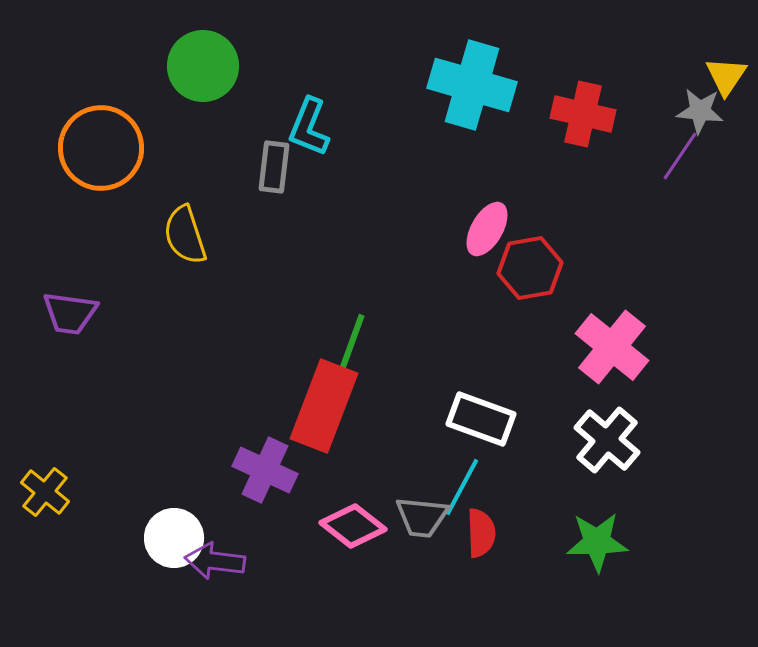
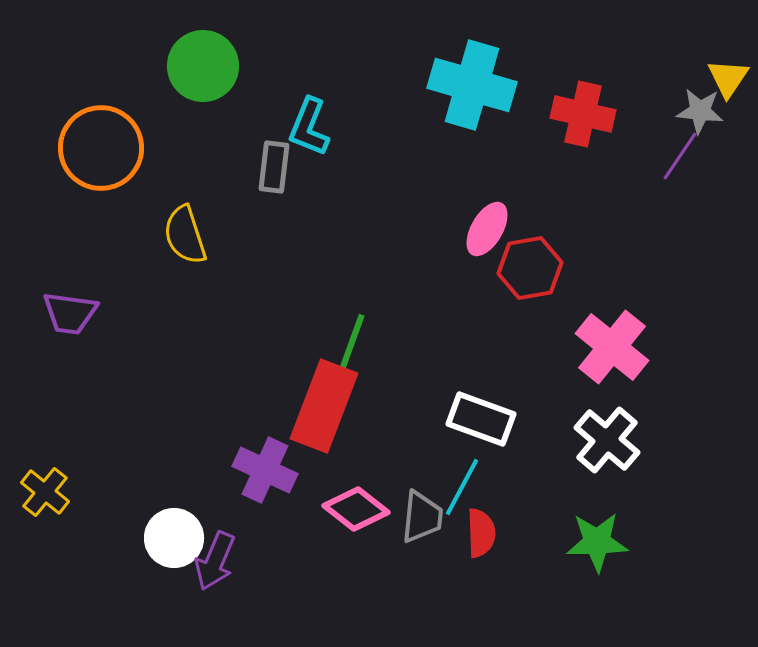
yellow triangle: moved 2 px right, 2 px down
gray trapezoid: rotated 90 degrees counterclockwise
pink diamond: moved 3 px right, 17 px up
purple arrow: rotated 74 degrees counterclockwise
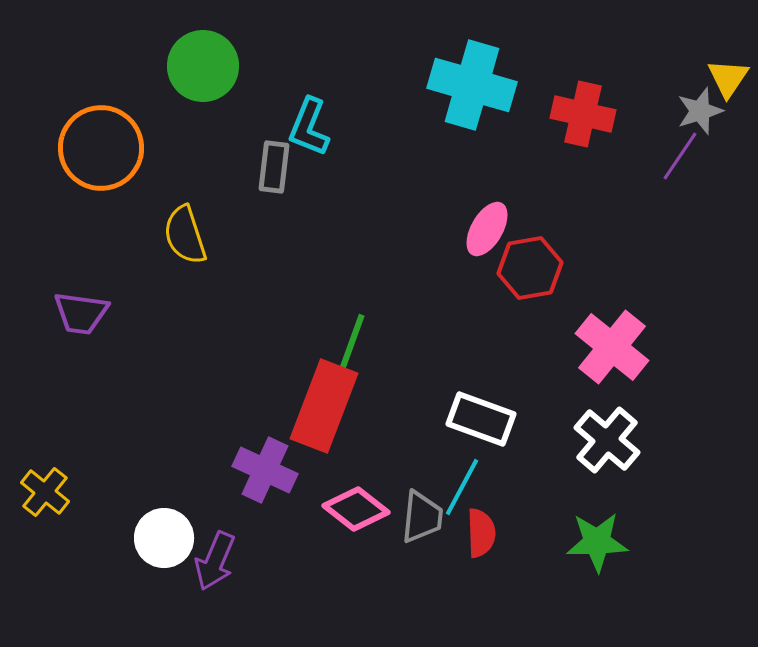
gray star: rotated 24 degrees counterclockwise
purple trapezoid: moved 11 px right
white circle: moved 10 px left
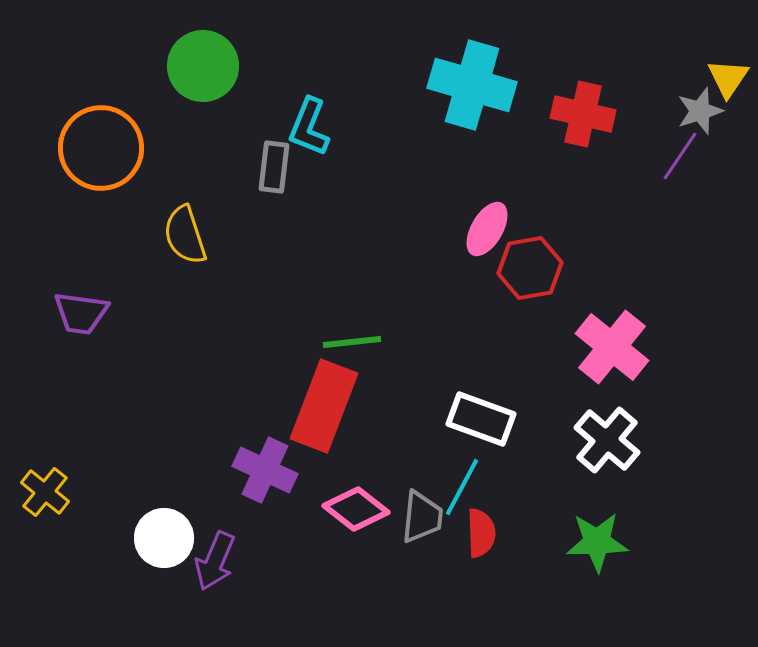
green line: rotated 64 degrees clockwise
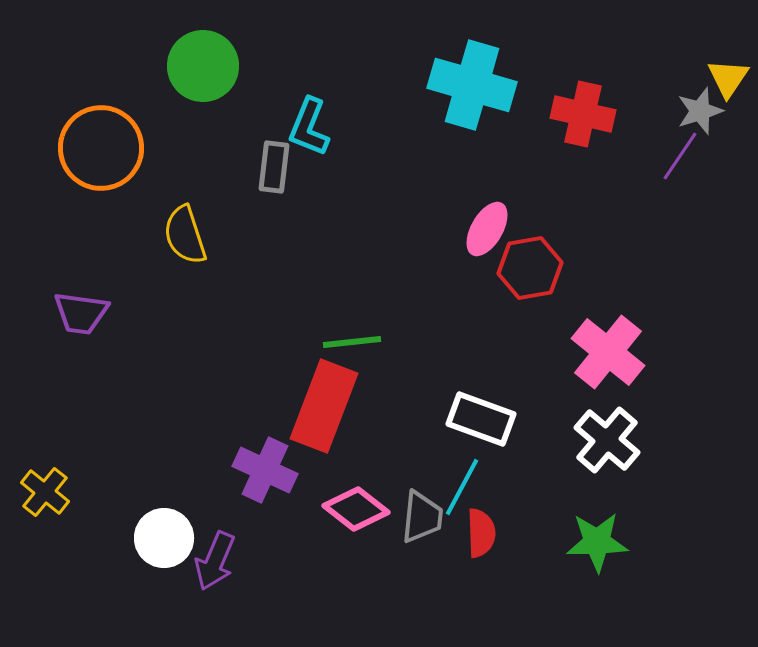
pink cross: moved 4 px left, 5 px down
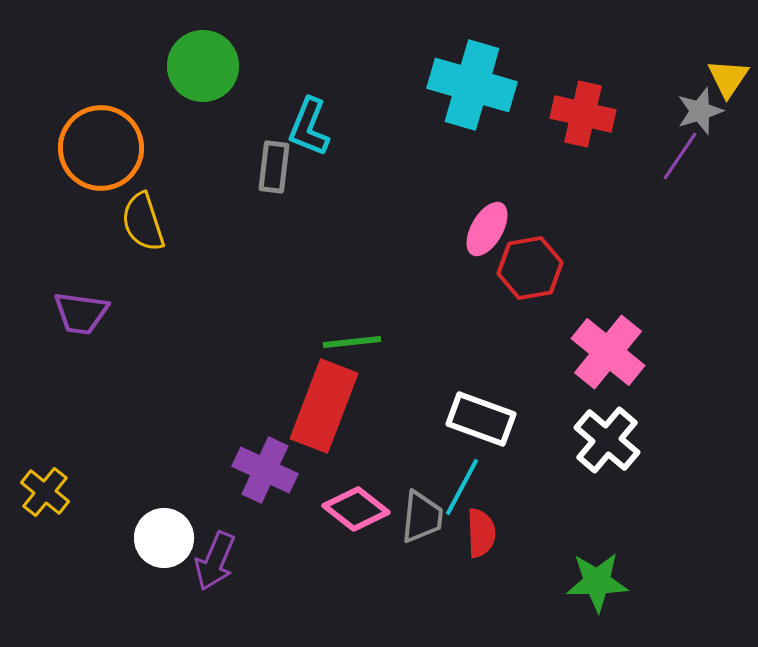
yellow semicircle: moved 42 px left, 13 px up
green star: moved 40 px down
